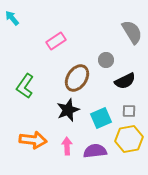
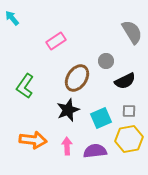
gray circle: moved 1 px down
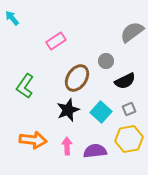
gray semicircle: rotated 95 degrees counterclockwise
gray square: moved 2 px up; rotated 24 degrees counterclockwise
cyan square: moved 6 px up; rotated 25 degrees counterclockwise
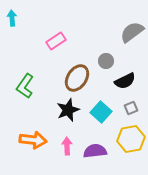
cyan arrow: rotated 35 degrees clockwise
gray square: moved 2 px right, 1 px up
yellow hexagon: moved 2 px right
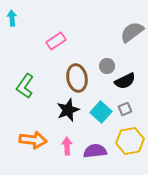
gray circle: moved 1 px right, 5 px down
brown ellipse: rotated 44 degrees counterclockwise
gray square: moved 6 px left, 1 px down
yellow hexagon: moved 1 px left, 2 px down
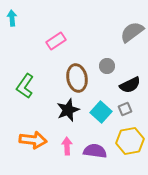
black semicircle: moved 5 px right, 4 px down
purple semicircle: rotated 15 degrees clockwise
